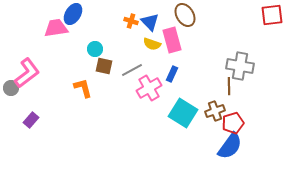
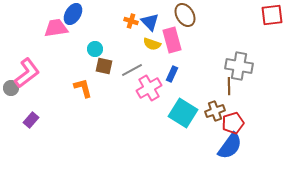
gray cross: moved 1 px left
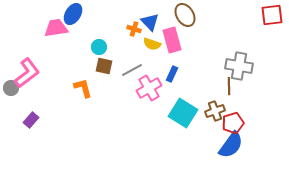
orange cross: moved 3 px right, 8 px down
cyan circle: moved 4 px right, 2 px up
blue semicircle: moved 1 px right, 1 px up
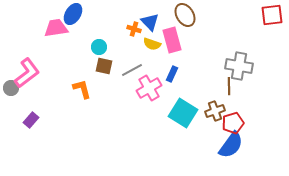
orange L-shape: moved 1 px left, 1 px down
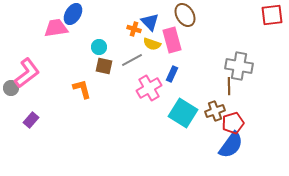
gray line: moved 10 px up
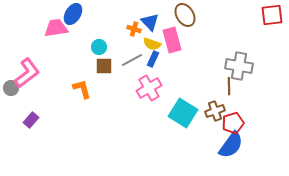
brown square: rotated 12 degrees counterclockwise
blue rectangle: moved 19 px left, 15 px up
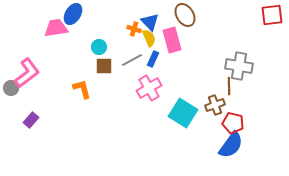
yellow semicircle: moved 3 px left, 6 px up; rotated 132 degrees counterclockwise
brown cross: moved 6 px up
red pentagon: rotated 30 degrees clockwise
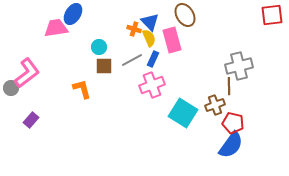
gray cross: rotated 24 degrees counterclockwise
pink cross: moved 3 px right, 3 px up; rotated 10 degrees clockwise
